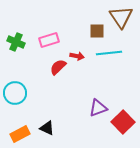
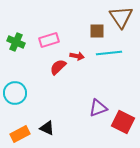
red square: rotated 20 degrees counterclockwise
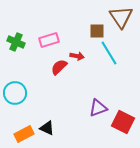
cyan line: rotated 65 degrees clockwise
red semicircle: moved 1 px right
orange rectangle: moved 4 px right
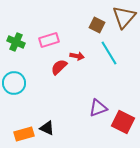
brown triangle: moved 3 px right; rotated 15 degrees clockwise
brown square: moved 6 px up; rotated 28 degrees clockwise
cyan circle: moved 1 px left, 10 px up
orange rectangle: rotated 12 degrees clockwise
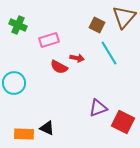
green cross: moved 2 px right, 17 px up
red arrow: moved 2 px down
red semicircle: rotated 108 degrees counterclockwise
orange rectangle: rotated 18 degrees clockwise
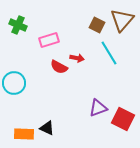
brown triangle: moved 2 px left, 3 px down
red square: moved 3 px up
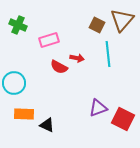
cyan line: moved 1 px left, 1 px down; rotated 25 degrees clockwise
black triangle: moved 3 px up
orange rectangle: moved 20 px up
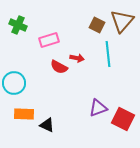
brown triangle: moved 1 px down
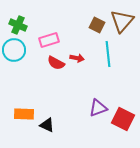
red semicircle: moved 3 px left, 4 px up
cyan circle: moved 33 px up
